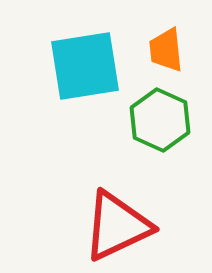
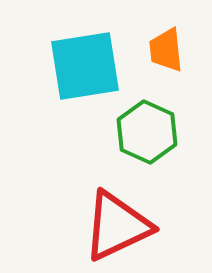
green hexagon: moved 13 px left, 12 px down
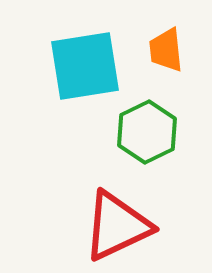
green hexagon: rotated 10 degrees clockwise
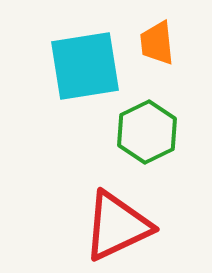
orange trapezoid: moved 9 px left, 7 px up
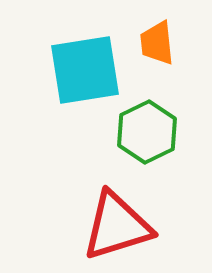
cyan square: moved 4 px down
red triangle: rotated 8 degrees clockwise
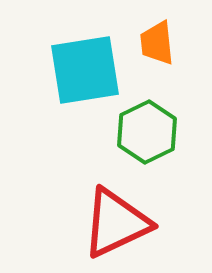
red triangle: moved 1 px left, 3 px up; rotated 8 degrees counterclockwise
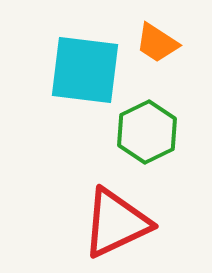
orange trapezoid: rotated 51 degrees counterclockwise
cyan square: rotated 16 degrees clockwise
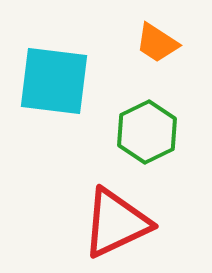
cyan square: moved 31 px left, 11 px down
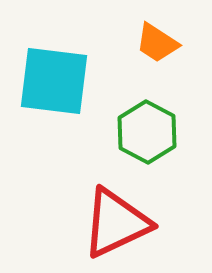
green hexagon: rotated 6 degrees counterclockwise
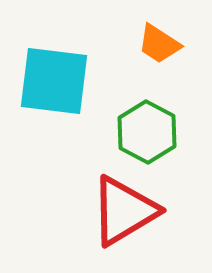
orange trapezoid: moved 2 px right, 1 px down
red triangle: moved 8 px right, 12 px up; rotated 6 degrees counterclockwise
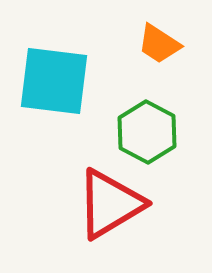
red triangle: moved 14 px left, 7 px up
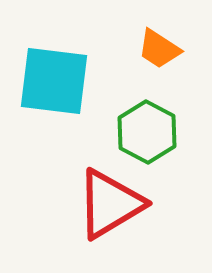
orange trapezoid: moved 5 px down
